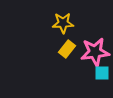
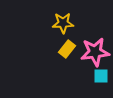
cyan square: moved 1 px left, 3 px down
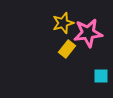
yellow star: rotated 15 degrees counterclockwise
pink star: moved 7 px left, 19 px up
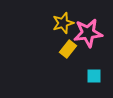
yellow rectangle: moved 1 px right
cyan square: moved 7 px left
